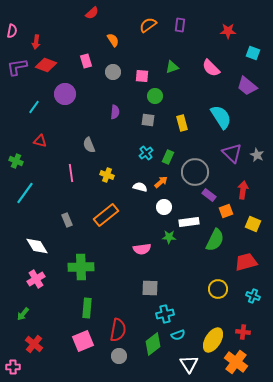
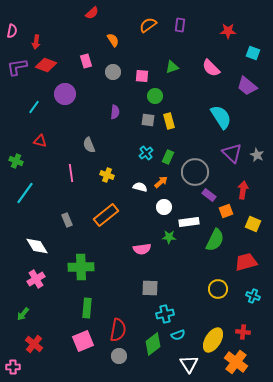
yellow rectangle at (182, 123): moved 13 px left, 2 px up
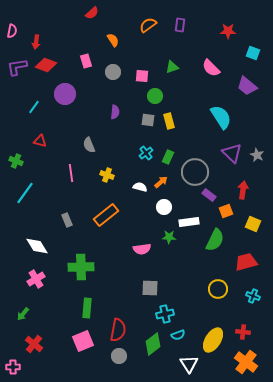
orange cross at (236, 362): moved 10 px right
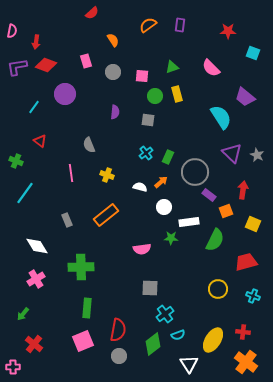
purple trapezoid at (247, 86): moved 2 px left, 11 px down
yellow rectangle at (169, 121): moved 8 px right, 27 px up
red triangle at (40, 141): rotated 24 degrees clockwise
green star at (169, 237): moved 2 px right, 1 px down
cyan cross at (165, 314): rotated 24 degrees counterclockwise
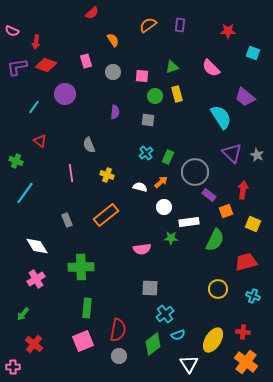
pink semicircle at (12, 31): rotated 104 degrees clockwise
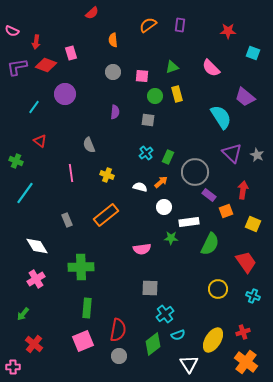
orange semicircle at (113, 40): rotated 152 degrees counterclockwise
pink rectangle at (86, 61): moved 15 px left, 8 px up
green semicircle at (215, 240): moved 5 px left, 4 px down
red trapezoid at (246, 262): rotated 70 degrees clockwise
red cross at (243, 332): rotated 24 degrees counterclockwise
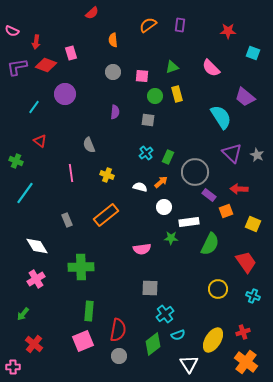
red arrow at (243, 190): moved 4 px left, 1 px up; rotated 96 degrees counterclockwise
green rectangle at (87, 308): moved 2 px right, 3 px down
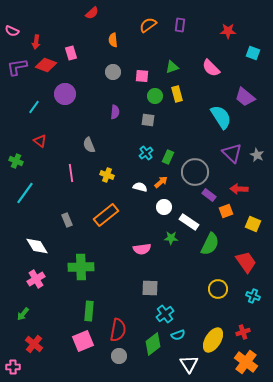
white rectangle at (189, 222): rotated 42 degrees clockwise
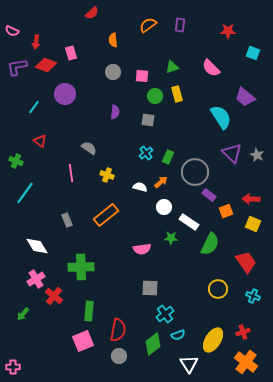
gray semicircle at (89, 145): moved 3 px down; rotated 147 degrees clockwise
red arrow at (239, 189): moved 12 px right, 10 px down
red cross at (34, 344): moved 20 px right, 48 px up
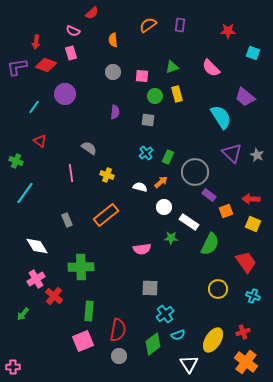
pink semicircle at (12, 31): moved 61 px right
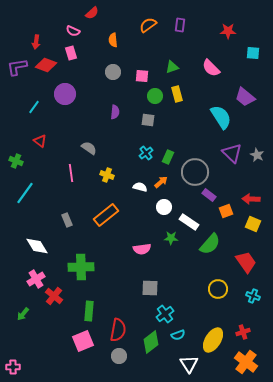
cyan square at (253, 53): rotated 16 degrees counterclockwise
green semicircle at (210, 244): rotated 15 degrees clockwise
green diamond at (153, 344): moved 2 px left, 2 px up
